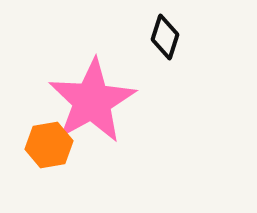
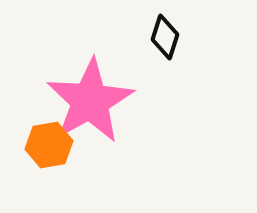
pink star: moved 2 px left
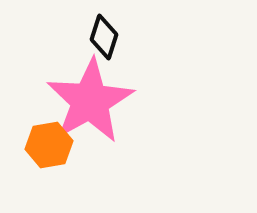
black diamond: moved 61 px left
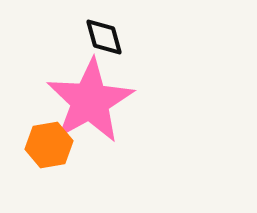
black diamond: rotated 33 degrees counterclockwise
